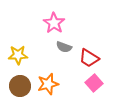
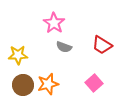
red trapezoid: moved 13 px right, 13 px up
brown circle: moved 3 px right, 1 px up
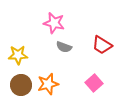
pink star: rotated 20 degrees counterclockwise
brown circle: moved 2 px left
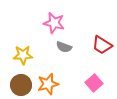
yellow star: moved 5 px right
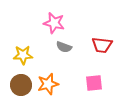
red trapezoid: rotated 25 degrees counterclockwise
pink square: rotated 36 degrees clockwise
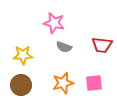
orange star: moved 15 px right, 1 px up
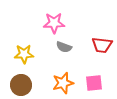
pink star: rotated 15 degrees counterclockwise
yellow star: moved 1 px right, 1 px up
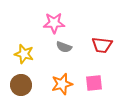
yellow star: rotated 18 degrees clockwise
orange star: moved 1 px left, 1 px down
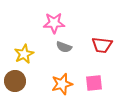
yellow star: rotated 30 degrees clockwise
brown circle: moved 6 px left, 4 px up
